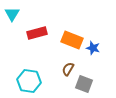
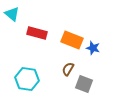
cyan triangle: rotated 21 degrees counterclockwise
red rectangle: rotated 30 degrees clockwise
cyan hexagon: moved 2 px left, 2 px up
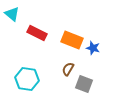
red rectangle: rotated 12 degrees clockwise
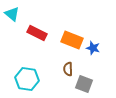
brown semicircle: rotated 32 degrees counterclockwise
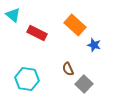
cyan triangle: moved 1 px right, 1 px down
orange rectangle: moved 3 px right, 15 px up; rotated 20 degrees clockwise
blue star: moved 1 px right, 3 px up
brown semicircle: rotated 24 degrees counterclockwise
gray square: rotated 24 degrees clockwise
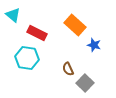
cyan hexagon: moved 21 px up
gray square: moved 1 px right, 1 px up
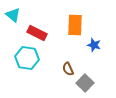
orange rectangle: rotated 50 degrees clockwise
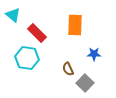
red rectangle: rotated 18 degrees clockwise
blue star: moved 9 px down; rotated 16 degrees counterclockwise
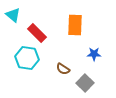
brown semicircle: moved 5 px left; rotated 32 degrees counterclockwise
